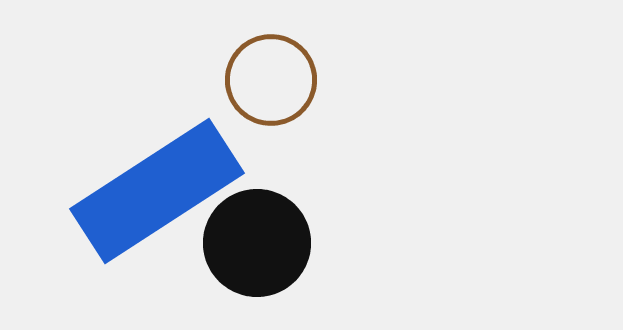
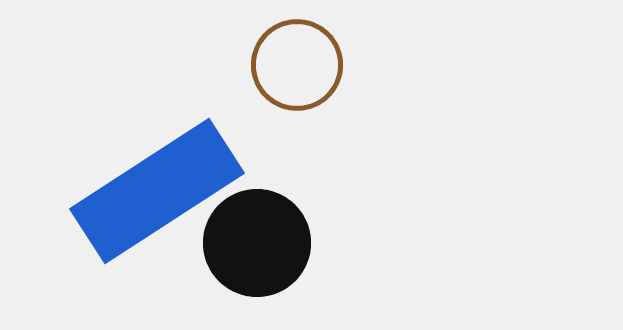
brown circle: moved 26 px right, 15 px up
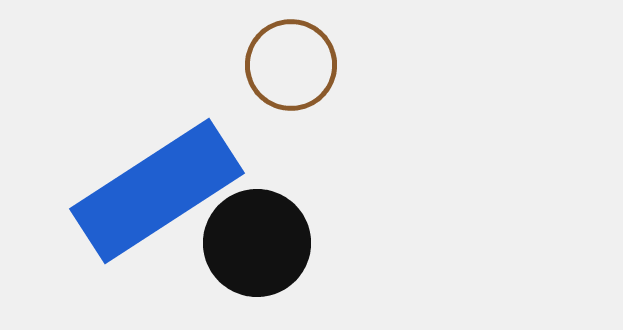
brown circle: moved 6 px left
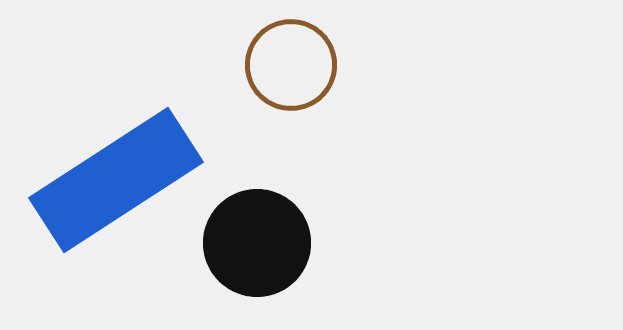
blue rectangle: moved 41 px left, 11 px up
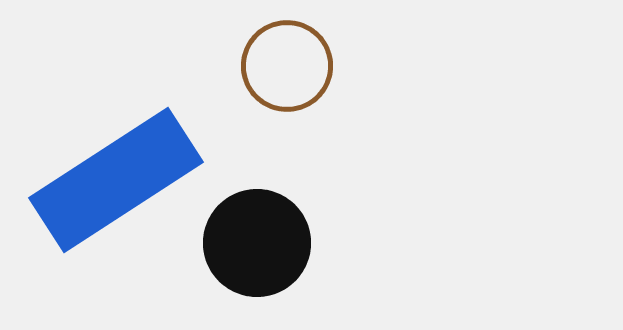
brown circle: moved 4 px left, 1 px down
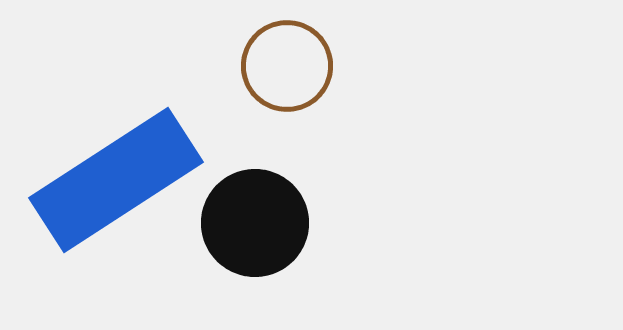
black circle: moved 2 px left, 20 px up
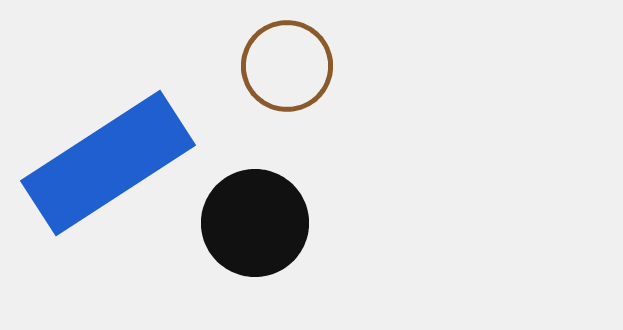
blue rectangle: moved 8 px left, 17 px up
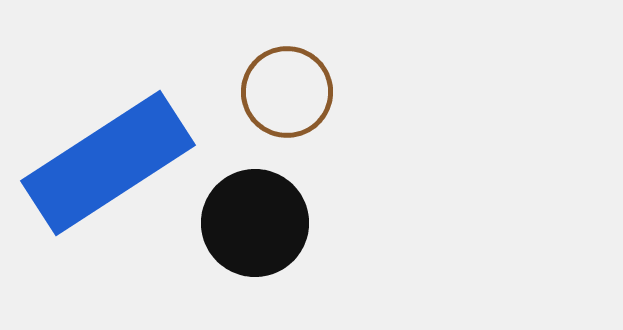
brown circle: moved 26 px down
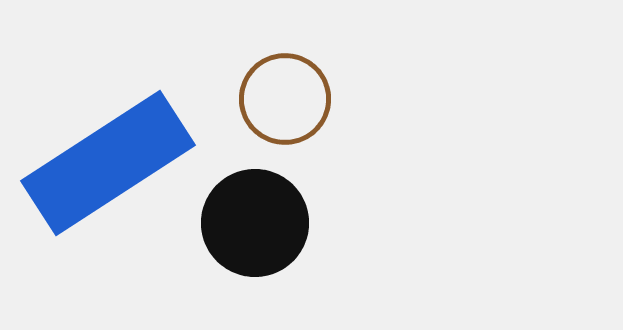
brown circle: moved 2 px left, 7 px down
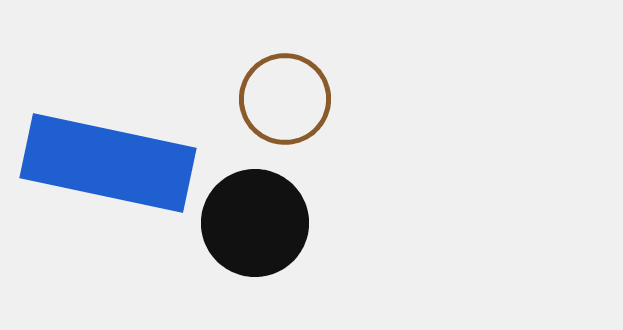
blue rectangle: rotated 45 degrees clockwise
